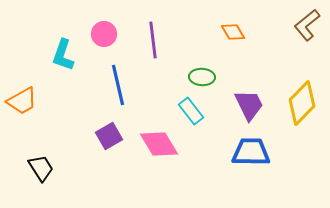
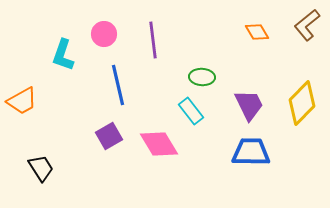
orange diamond: moved 24 px right
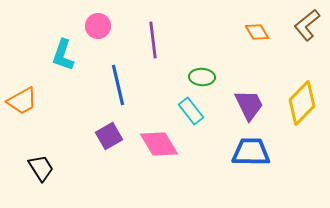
pink circle: moved 6 px left, 8 px up
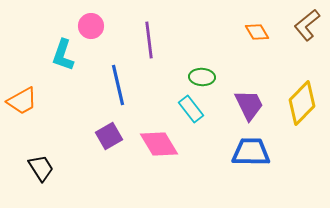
pink circle: moved 7 px left
purple line: moved 4 px left
cyan rectangle: moved 2 px up
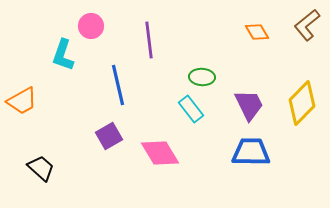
pink diamond: moved 1 px right, 9 px down
black trapezoid: rotated 16 degrees counterclockwise
